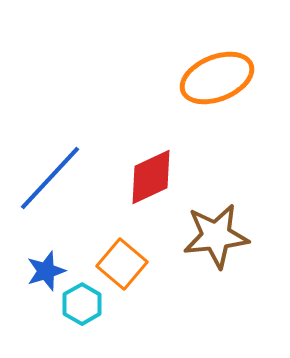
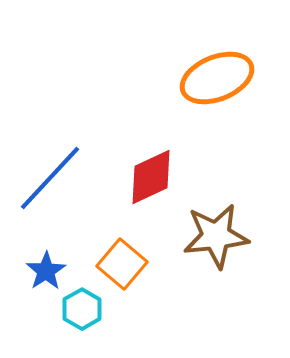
blue star: rotated 15 degrees counterclockwise
cyan hexagon: moved 5 px down
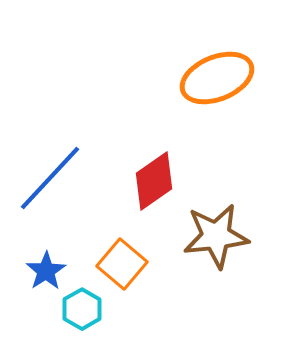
red diamond: moved 3 px right, 4 px down; rotated 10 degrees counterclockwise
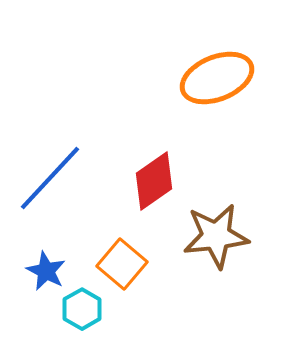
blue star: rotated 12 degrees counterclockwise
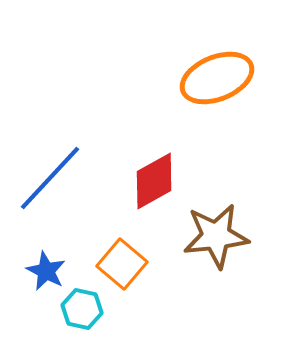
red diamond: rotated 6 degrees clockwise
cyan hexagon: rotated 18 degrees counterclockwise
